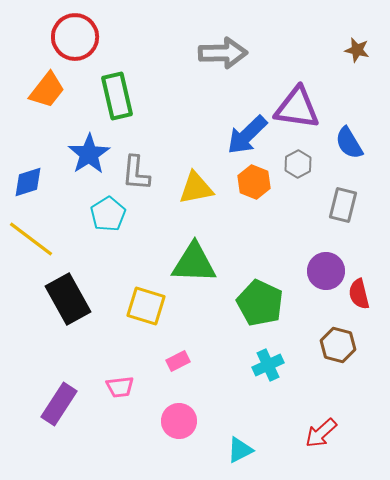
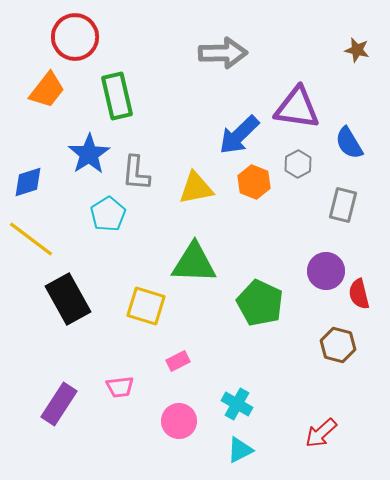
blue arrow: moved 8 px left
cyan cross: moved 31 px left, 39 px down; rotated 36 degrees counterclockwise
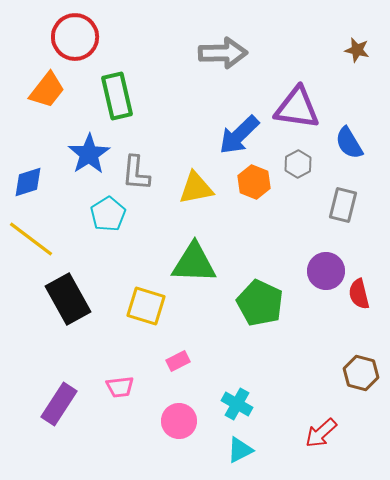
brown hexagon: moved 23 px right, 28 px down
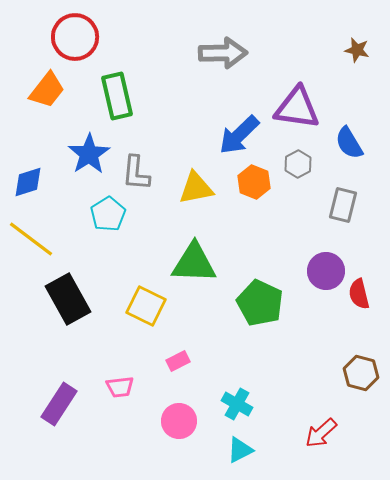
yellow square: rotated 9 degrees clockwise
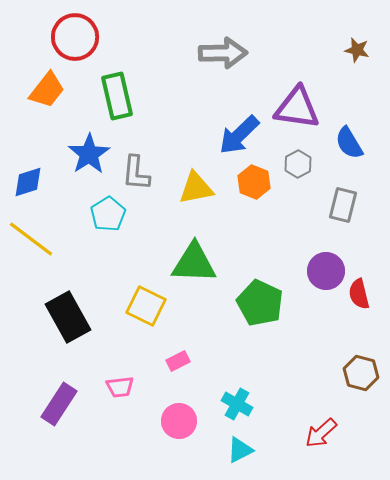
black rectangle: moved 18 px down
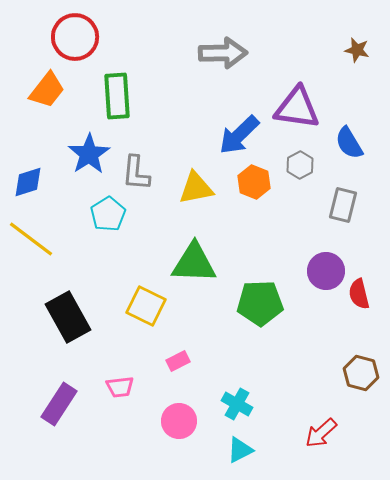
green rectangle: rotated 9 degrees clockwise
gray hexagon: moved 2 px right, 1 px down
green pentagon: rotated 27 degrees counterclockwise
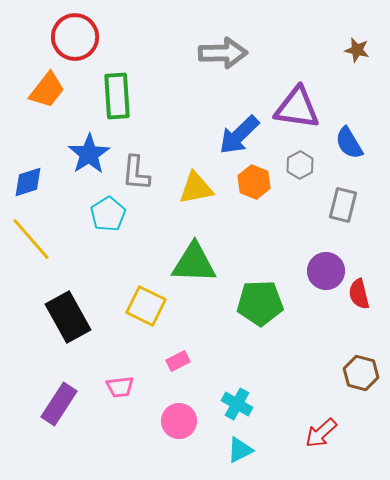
yellow line: rotated 12 degrees clockwise
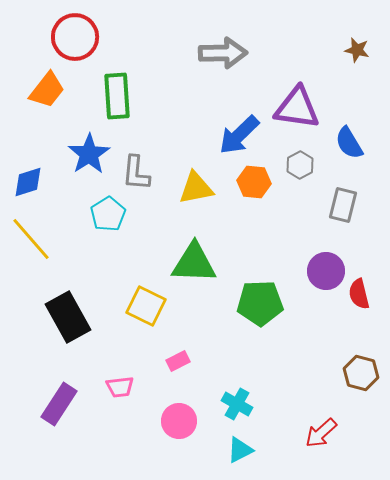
orange hexagon: rotated 16 degrees counterclockwise
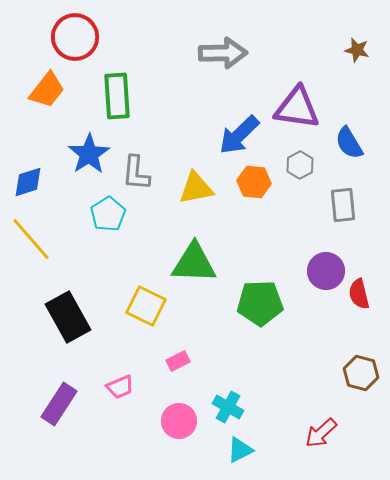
gray rectangle: rotated 20 degrees counterclockwise
pink trapezoid: rotated 16 degrees counterclockwise
cyan cross: moved 9 px left, 3 px down
